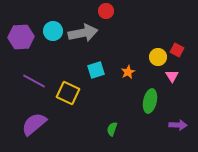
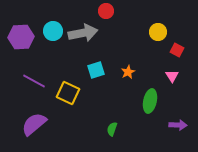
yellow circle: moved 25 px up
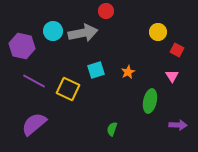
purple hexagon: moved 1 px right, 9 px down; rotated 15 degrees clockwise
yellow square: moved 4 px up
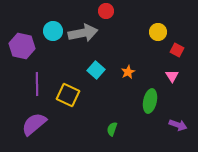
cyan square: rotated 30 degrees counterclockwise
purple line: moved 3 px right, 3 px down; rotated 60 degrees clockwise
yellow square: moved 6 px down
purple arrow: rotated 18 degrees clockwise
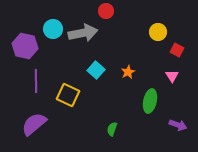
cyan circle: moved 2 px up
purple hexagon: moved 3 px right
purple line: moved 1 px left, 3 px up
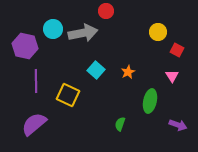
green semicircle: moved 8 px right, 5 px up
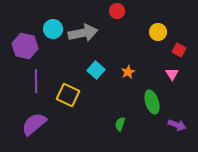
red circle: moved 11 px right
red square: moved 2 px right
pink triangle: moved 2 px up
green ellipse: moved 2 px right, 1 px down; rotated 30 degrees counterclockwise
purple arrow: moved 1 px left
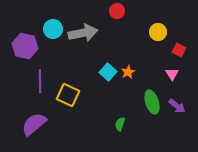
cyan square: moved 12 px right, 2 px down
purple line: moved 4 px right
purple arrow: moved 19 px up; rotated 18 degrees clockwise
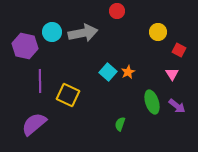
cyan circle: moved 1 px left, 3 px down
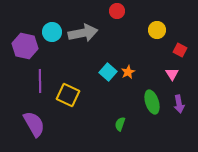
yellow circle: moved 1 px left, 2 px up
red square: moved 1 px right
purple arrow: moved 2 px right, 2 px up; rotated 42 degrees clockwise
purple semicircle: rotated 100 degrees clockwise
